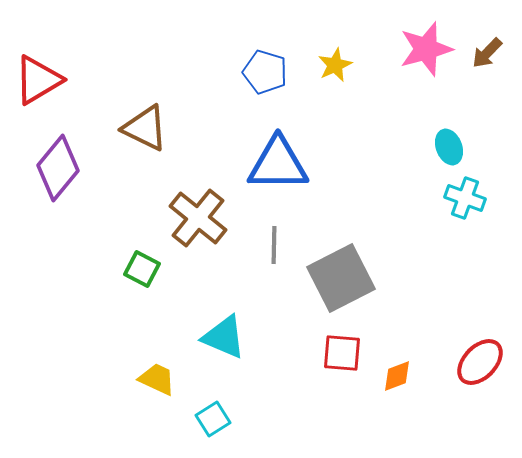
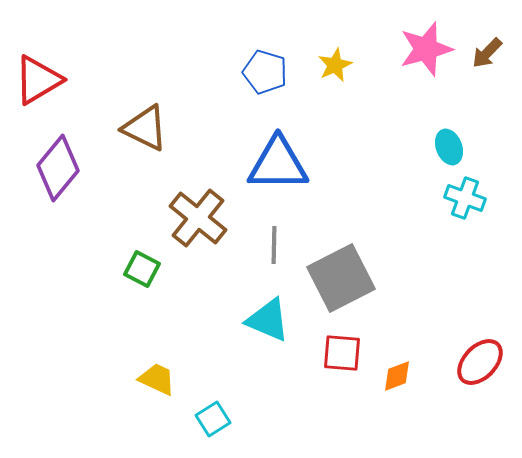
cyan triangle: moved 44 px right, 17 px up
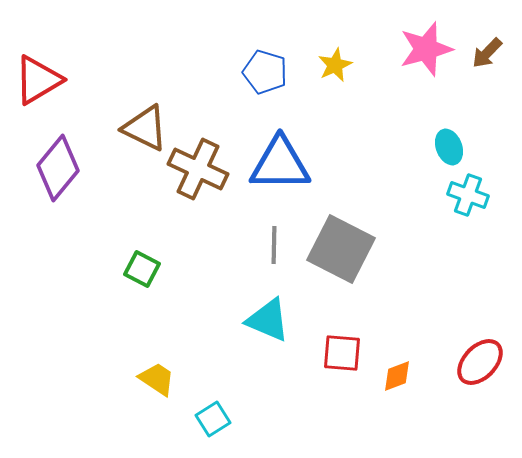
blue triangle: moved 2 px right
cyan cross: moved 3 px right, 3 px up
brown cross: moved 49 px up; rotated 14 degrees counterclockwise
gray square: moved 29 px up; rotated 36 degrees counterclockwise
yellow trapezoid: rotated 9 degrees clockwise
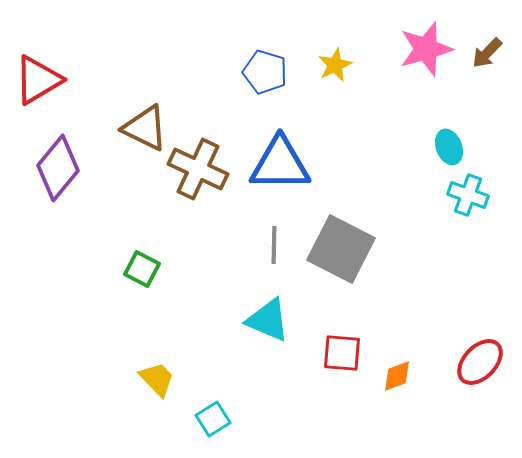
yellow trapezoid: rotated 12 degrees clockwise
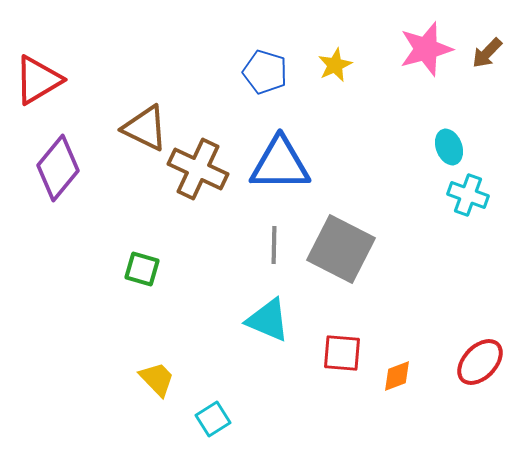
green square: rotated 12 degrees counterclockwise
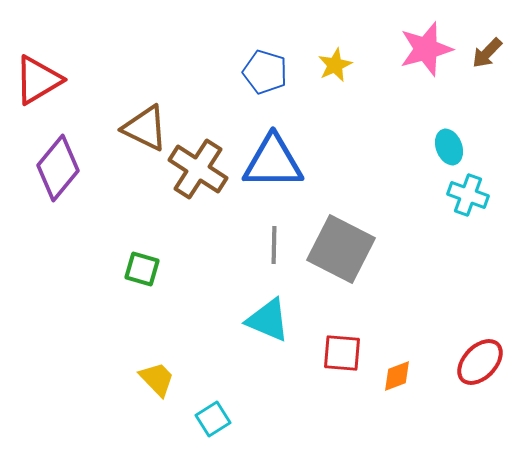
blue triangle: moved 7 px left, 2 px up
brown cross: rotated 8 degrees clockwise
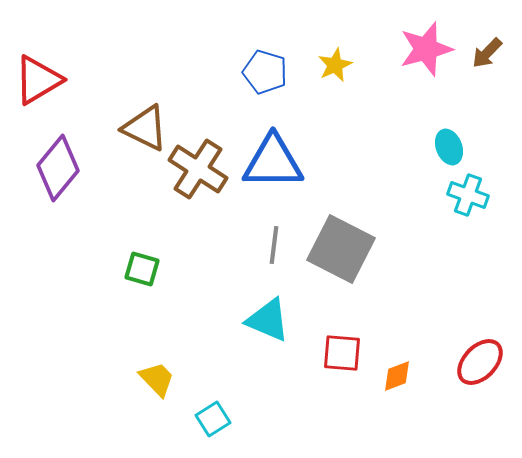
gray line: rotated 6 degrees clockwise
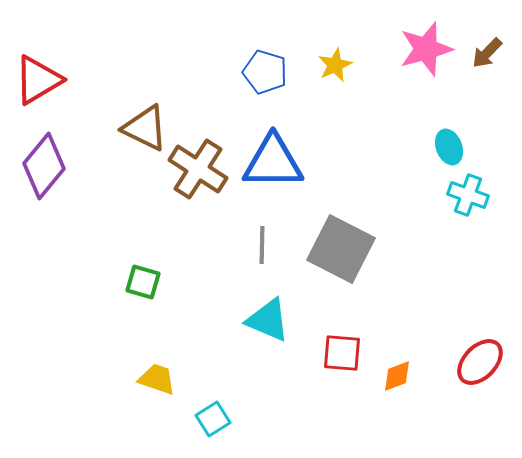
purple diamond: moved 14 px left, 2 px up
gray line: moved 12 px left; rotated 6 degrees counterclockwise
green square: moved 1 px right, 13 px down
yellow trapezoid: rotated 27 degrees counterclockwise
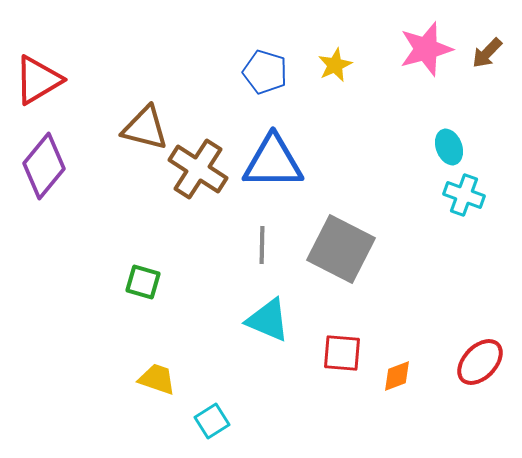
brown triangle: rotated 12 degrees counterclockwise
cyan cross: moved 4 px left
cyan square: moved 1 px left, 2 px down
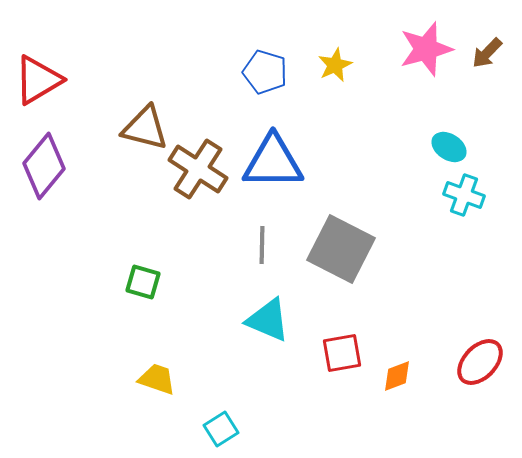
cyan ellipse: rotated 36 degrees counterclockwise
red square: rotated 15 degrees counterclockwise
cyan square: moved 9 px right, 8 px down
